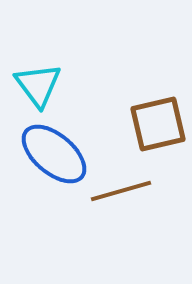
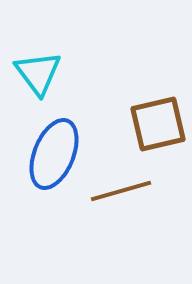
cyan triangle: moved 12 px up
blue ellipse: rotated 72 degrees clockwise
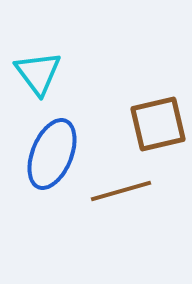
blue ellipse: moved 2 px left
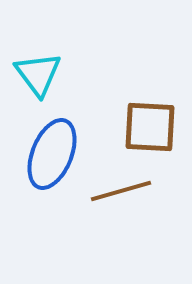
cyan triangle: moved 1 px down
brown square: moved 8 px left, 3 px down; rotated 16 degrees clockwise
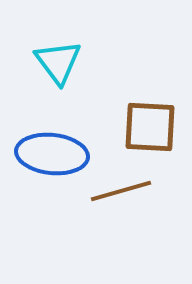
cyan triangle: moved 20 px right, 12 px up
blue ellipse: rotated 74 degrees clockwise
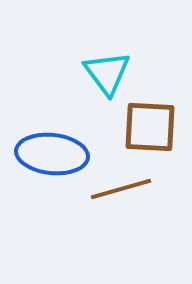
cyan triangle: moved 49 px right, 11 px down
brown line: moved 2 px up
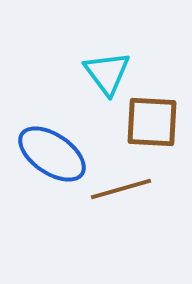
brown square: moved 2 px right, 5 px up
blue ellipse: rotated 28 degrees clockwise
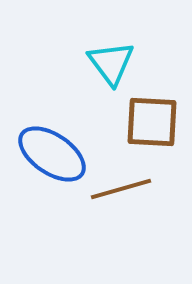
cyan triangle: moved 4 px right, 10 px up
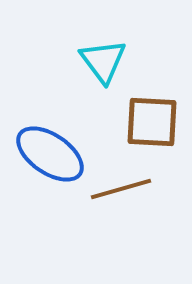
cyan triangle: moved 8 px left, 2 px up
blue ellipse: moved 2 px left
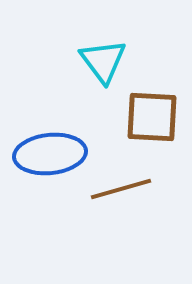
brown square: moved 5 px up
blue ellipse: rotated 40 degrees counterclockwise
